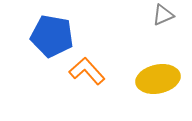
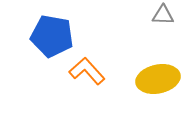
gray triangle: rotated 25 degrees clockwise
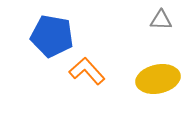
gray triangle: moved 2 px left, 5 px down
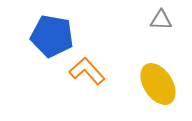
yellow ellipse: moved 5 px down; rotated 69 degrees clockwise
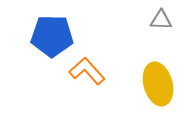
blue pentagon: rotated 9 degrees counterclockwise
yellow ellipse: rotated 18 degrees clockwise
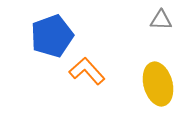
blue pentagon: rotated 21 degrees counterclockwise
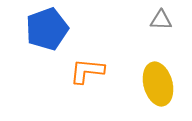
blue pentagon: moved 5 px left, 7 px up
orange L-shape: rotated 42 degrees counterclockwise
